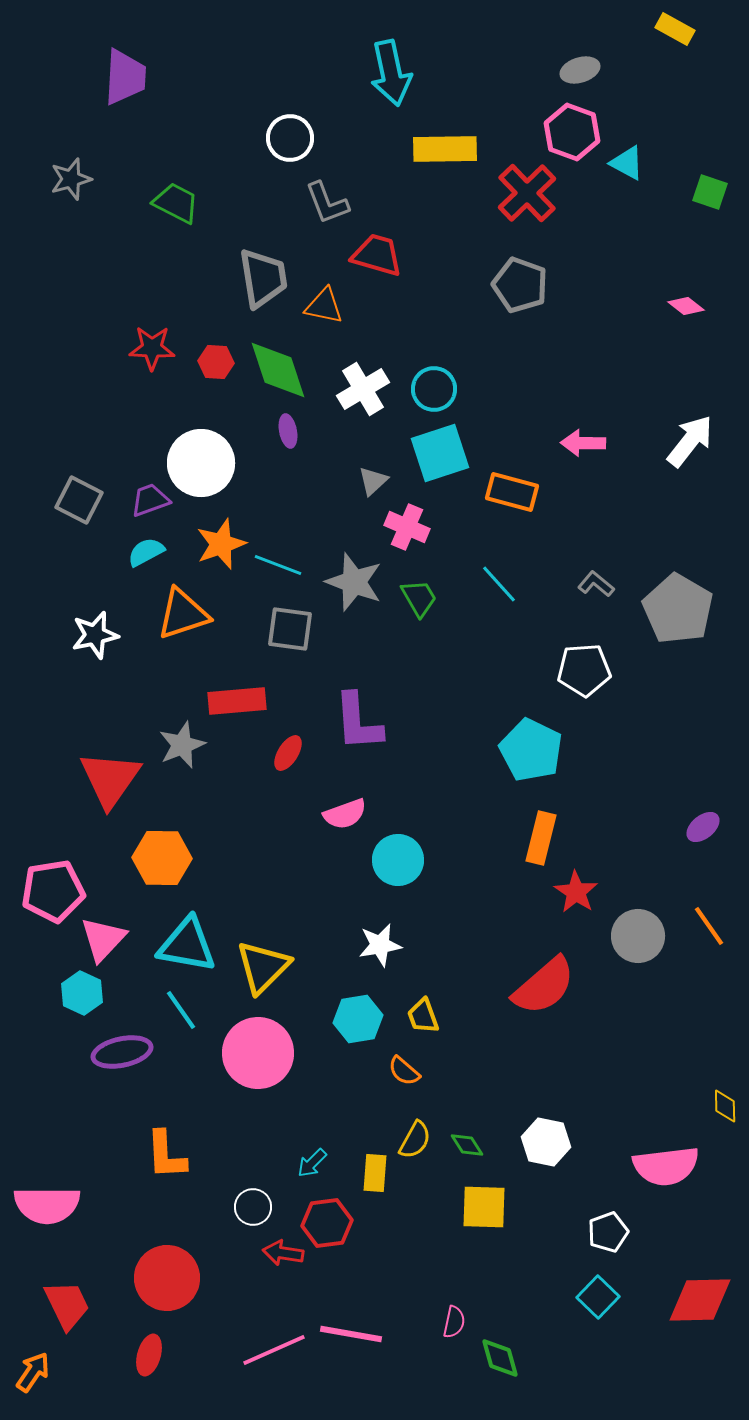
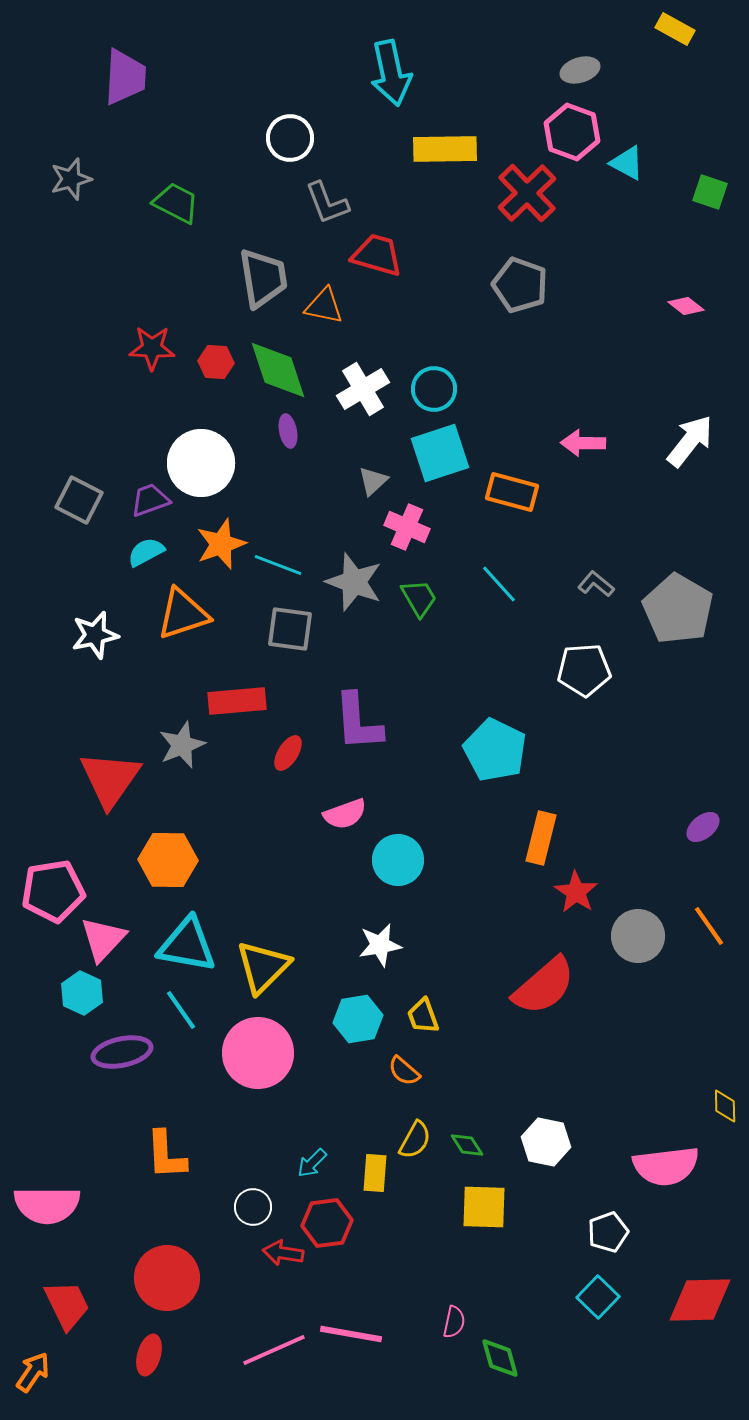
cyan pentagon at (531, 750): moved 36 px left
orange hexagon at (162, 858): moved 6 px right, 2 px down
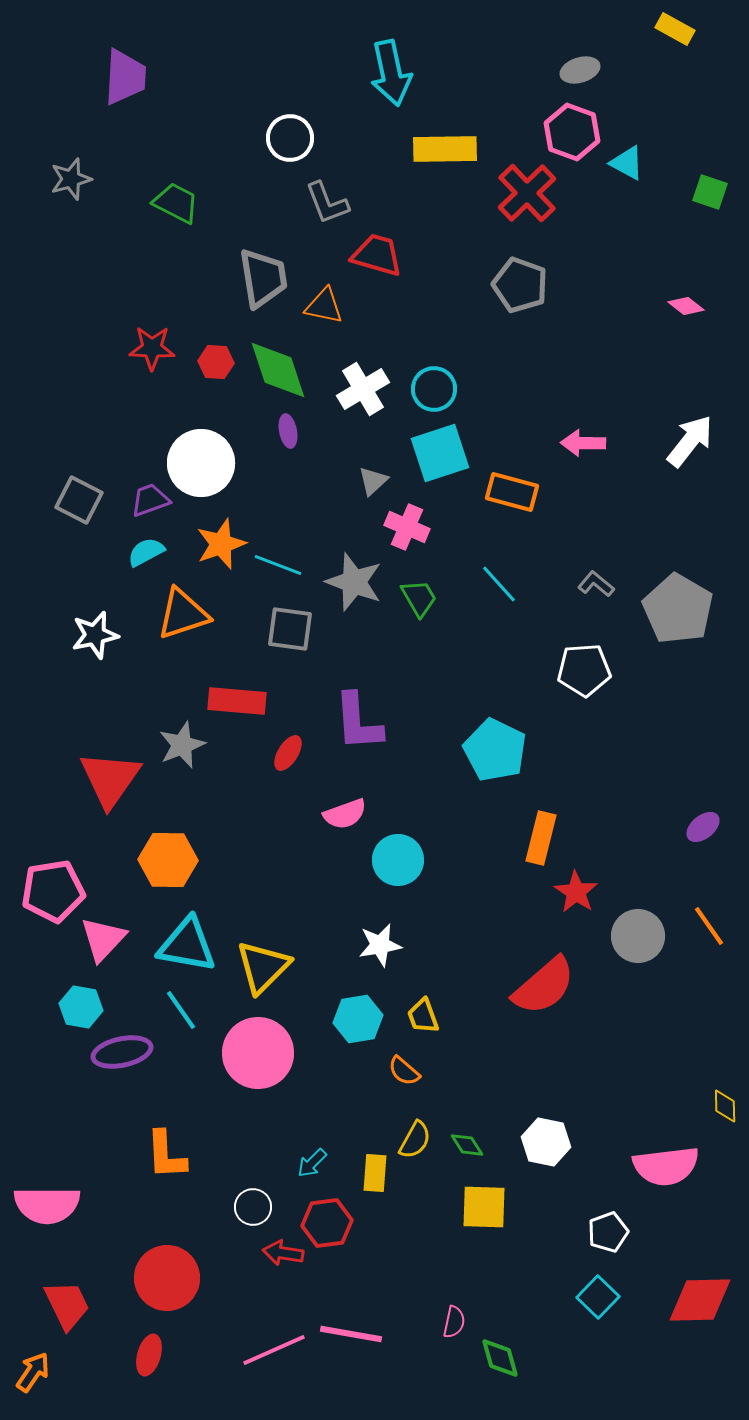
red rectangle at (237, 701): rotated 10 degrees clockwise
cyan hexagon at (82, 993): moved 1 px left, 14 px down; rotated 15 degrees counterclockwise
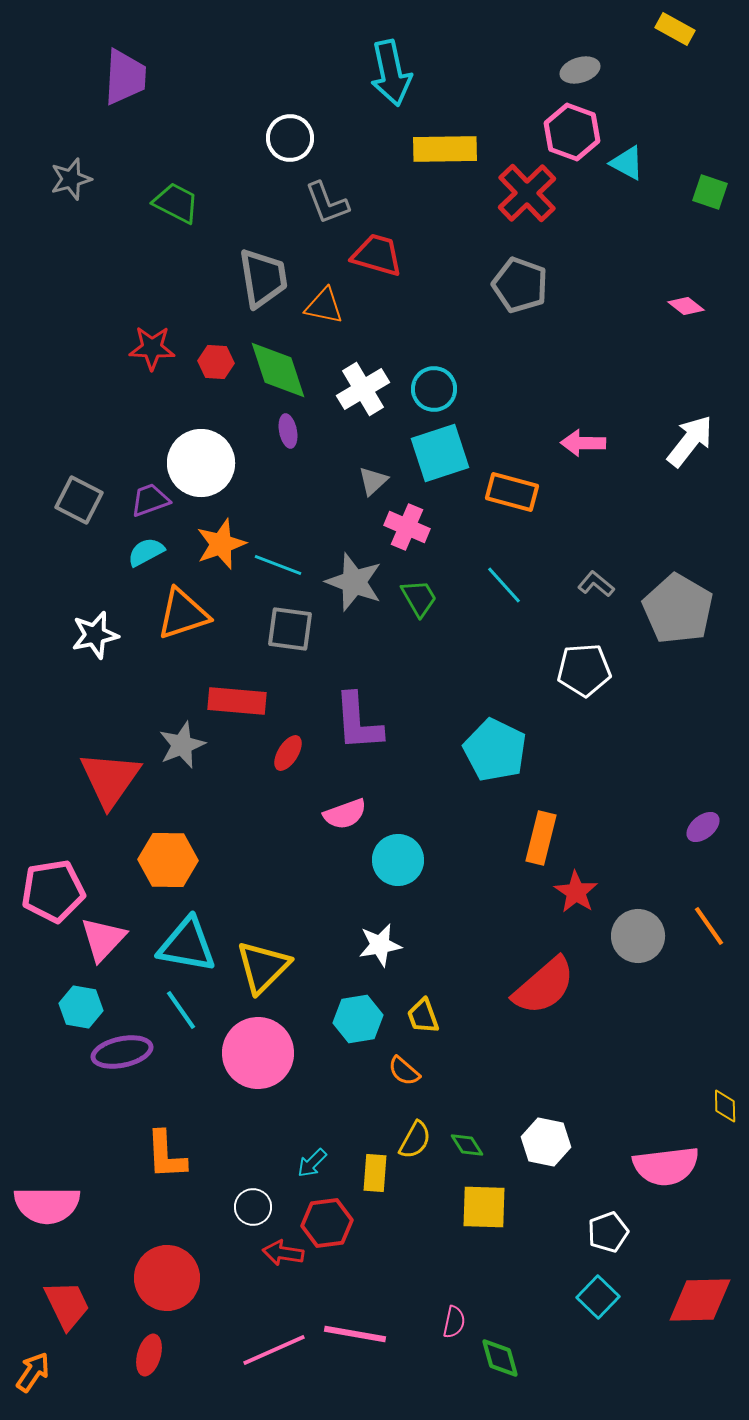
cyan line at (499, 584): moved 5 px right, 1 px down
pink line at (351, 1334): moved 4 px right
